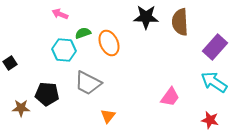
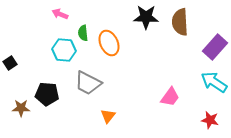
green semicircle: rotated 77 degrees counterclockwise
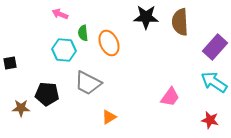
black square: rotated 24 degrees clockwise
orange triangle: moved 1 px right, 1 px down; rotated 21 degrees clockwise
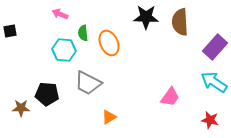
black square: moved 32 px up
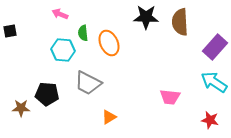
cyan hexagon: moved 1 px left
pink trapezoid: rotated 60 degrees clockwise
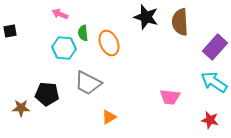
black star: rotated 15 degrees clockwise
cyan hexagon: moved 1 px right, 2 px up
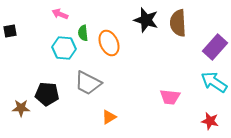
black star: moved 3 px down
brown semicircle: moved 2 px left, 1 px down
red star: moved 1 px down
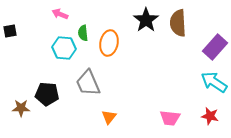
black star: rotated 20 degrees clockwise
orange ellipse: rotated 35 degrees clockwise
gray trapezoid: rotated 40 degrees clockwise
pink trapezoid: moved 21 px down
orange triangle: rotated 21 degrees counterclockwise
red star: moved 5 px up
